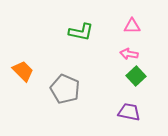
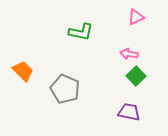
pink triangle: moved 4 px right, 9 px up; rotated 24 degrees counterclockwise
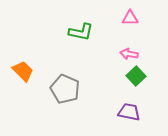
pink triangle: moved 6 px left, 1 px down; rotated 24 degrees clockwise
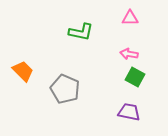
green square: moved 1 px left, 1 px down; rotated 18 degrees counterclockwise
